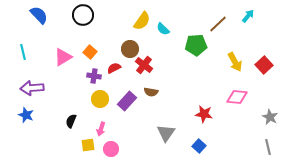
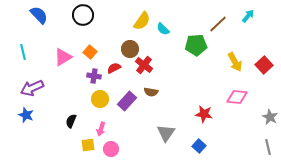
purple arrow: rotated 20 degrees counterclockwise
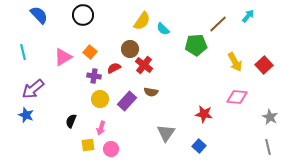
purple arrow: moved 1 px right, 1 px down; rotated 15 degrees counterclockwise
pink arrow: moved 1 px up
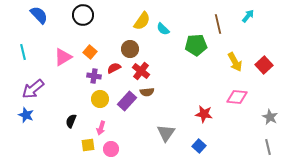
brown line: rotated 60 degrees counterclockwise
red cross: moved 3 px left, 6 px down
brown semicircle: moved 4 px left; rotated 16 degrees counterclockwise
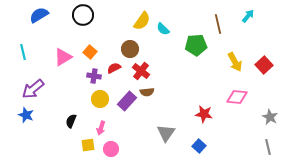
blue semicircle: rotated 78 degrees counterclockwise
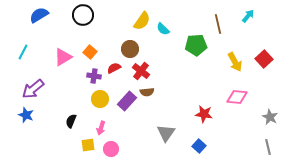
cyan line: rotated 42 degrees clockwise
red square: moved 6 px up
